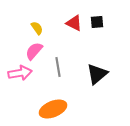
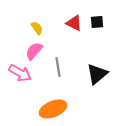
pink arrow: rotated 40 degrees clockwise
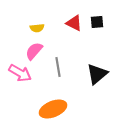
yellow semicircle: rotated 120 degrees clockwise
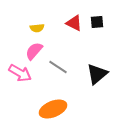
gray line: rotated 48 degrees counterclockwise
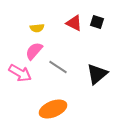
black square: rotated 24 degrees clockwise
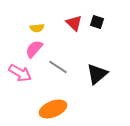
red triangle: rotated 18 degrees clockwise
pink semicircle: moved 2 px up
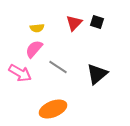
red triangle: rotated 30 degrees clockwise
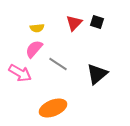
gray line: moved 3 px up
orange ellipse: moved 1 px up
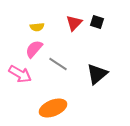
yellow semicircle: moved 1 px up
pink arrow: moved 1 px down
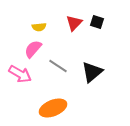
yellow semicircle: moved 2 px right
pink semicircle: moved 1 px left
gray line: moved 2 px down
black triangle: moved 5 px left, 2 px up
